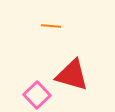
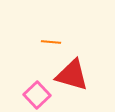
orange line: moved 16 px down
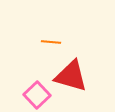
red triangle: moved 1 px left, 1 px down
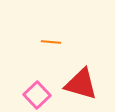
red triangle: moved 10 px right, 8 px down
